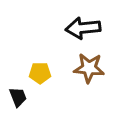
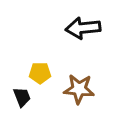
brown star: moved 10 px left, 21 px down
black trapezoid: moved 4 px right
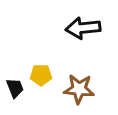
yellow pentagon: moved 1 px right, 2 px down
black trapezoid: moved 7 px left, 9 px up
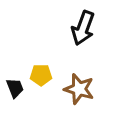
black arrow: rotated 64 degrees counterclockwise
brown star: rotated 12 degrees clockwise
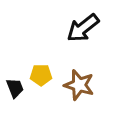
black arrow: rotated 32 degrees clockwise
brown star: moved 4 px up
